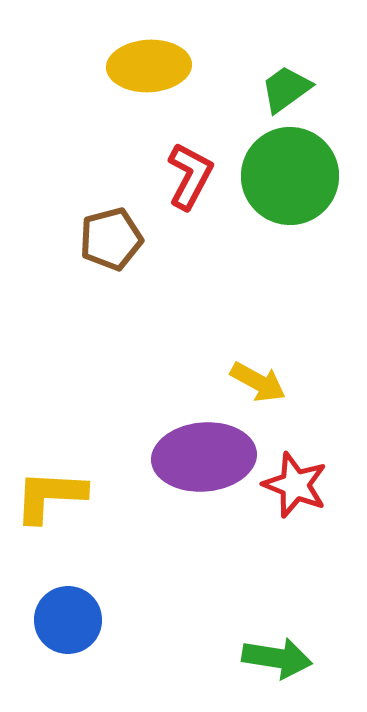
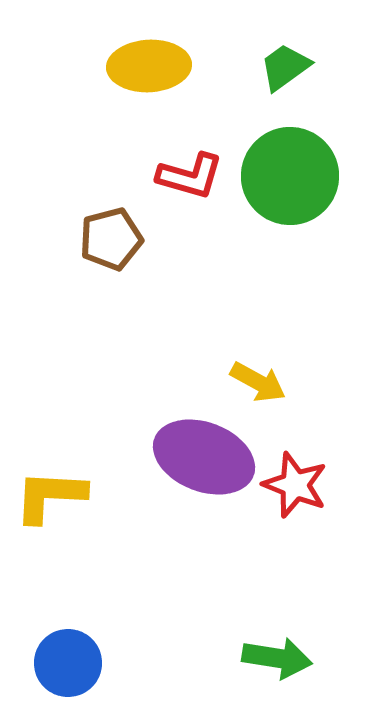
green trapezoid: moved 1 px left, 22 px up
red L-shape: rotated 78 degrees clockwise
purple ellipse: rotated 26 degrees clockwise
blue circle: moved 43 px down
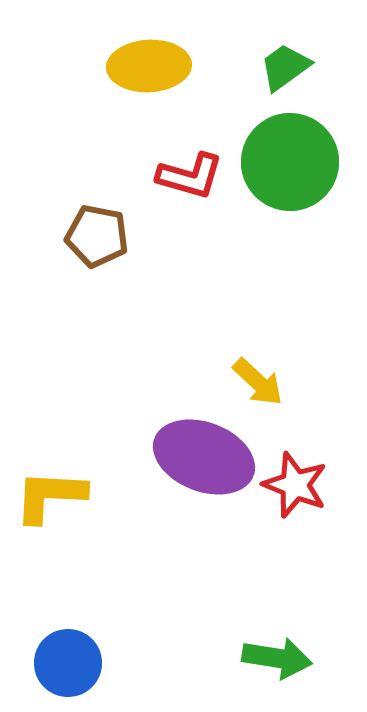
green circle: moved 14 px up
brown pentagon: moved 14 px left, 3 px up; rotated 26 degrees clockwise
yellow arrow: rotated 14 degrees clockwise
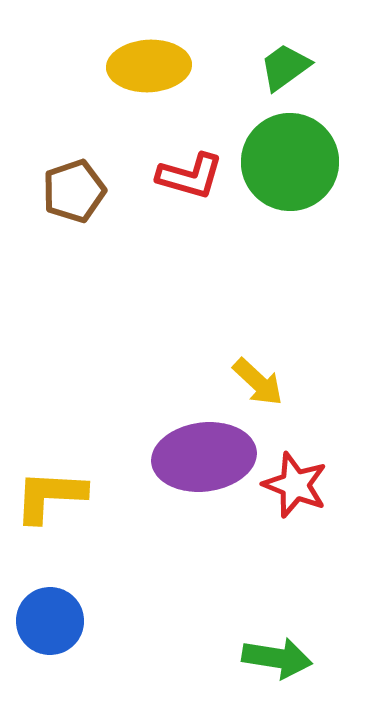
brown pentagon: moved 23 px left, 45 px up; rotated 30 degrees counterclockwise
purple ellipse: rotated 28 degrees counterclockwise
blue circle: moved 18 px left, 42 px up
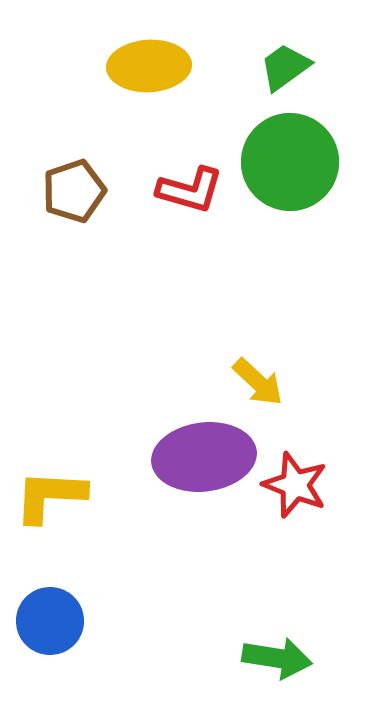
red L-shape: moved 14 px down
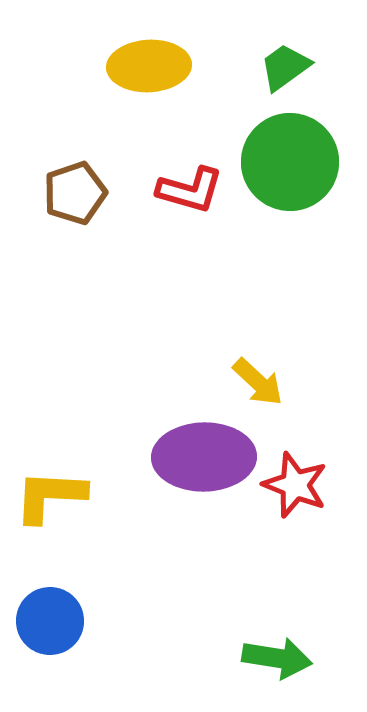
brown pentagon: moved 1 px right, 2 px down
purple ellipse: rotated 6 degrees clockwise
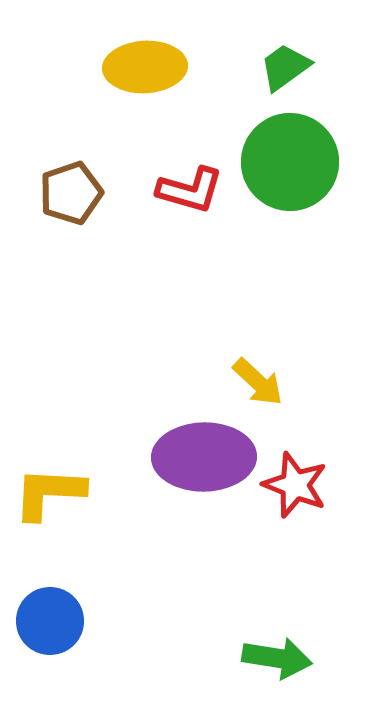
yellow ellipse: moved 4 px left, 1 px down
brown pentagon: moved 4 px left
yellow L-shape: moved 1 px left, 3 px up
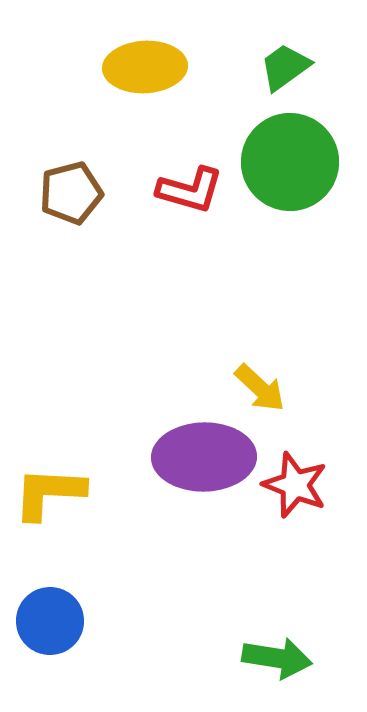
brown pentagon: rotated 4 degrees clockwise
yellow arrow: moved 2 px right, 6 px down
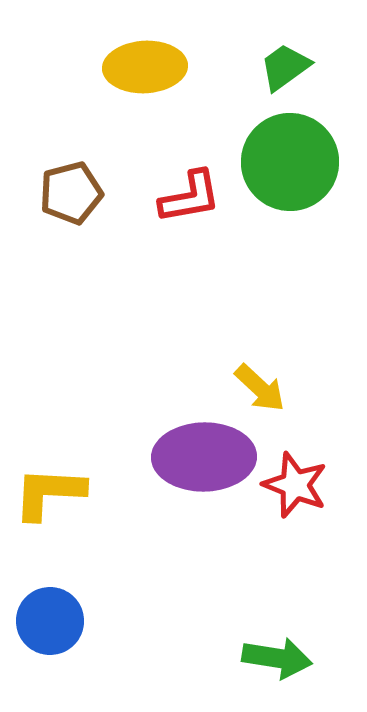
red L-shape: moved 7 px down; rotated 26 degrees counterclockwise
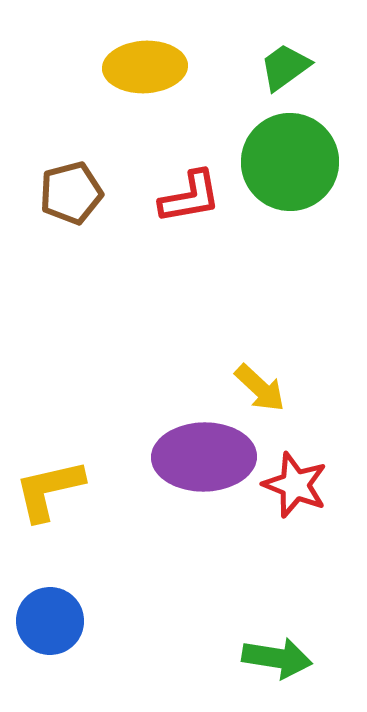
yellow L-shape: moved 3 px up; rotated 16 degrees counterclockwise
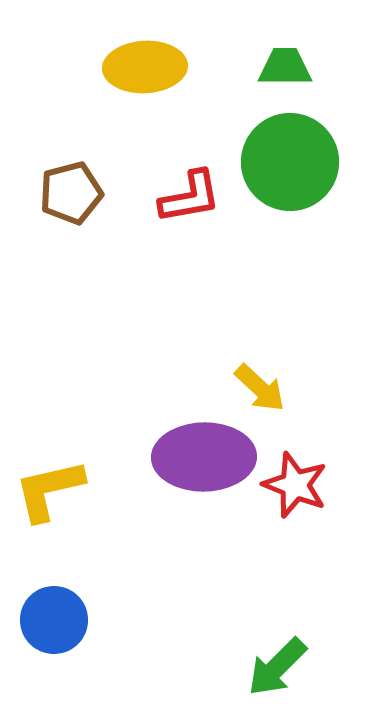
green trapezoid: rotated 36 degrees clockwise
blue circle: moved 4 px right, 1 px up
green arrow: moved 9 px down; rotated 126 degrees clockwise
